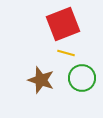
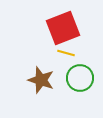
red square: moved 4 px down
green circle: moved 2 px left
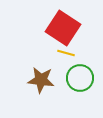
red square: rotated 36 degrees counterclockwise
brown star: rotated 12 degrees counterclockwise
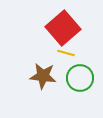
red square: rotated 16 degrees clockwise
brown star: moved 2 px right, 4 px up
